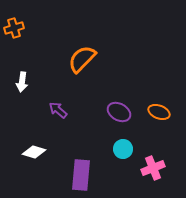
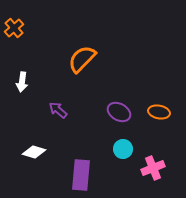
orange cross: rotated 24 degrees counterclockwise
orange ellipse: rotated 10 degrees counterclockwise
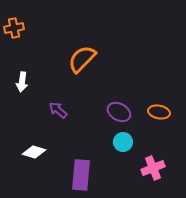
orange cross: rotated 30 degrees clockwise
cyan circle: moved 7 px up
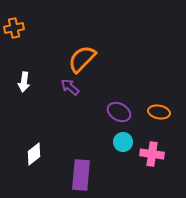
white arrow: moved 2 px right
purple arrow: moved 12 px right, 23 px up
white diamond: moved 2 px down; rotated 55 degrees counterclockwise
pink cross: moved 1 px left, 14 px up; rotated 30 degrees clockwise
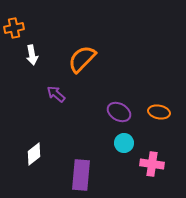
white arrow: moved 8 px right, 27 px up; rotated 18 degrees counterclockwise
purple arrow: moved 14 px left, 7 px down
cyan circle: moved 1 px right, 1 px down
pink cross: moved 10 px down
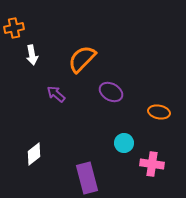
purple ellipse: moved 8 px left, 20 px up
purple rectangle: moved 6 px right, 3 px down; rotated 20 degrees counterclockwise
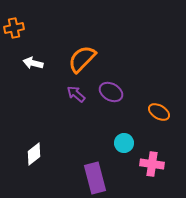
white arrow: moved 1 px right, 8 px down; rotated 114 degrees clockwise
purple arrow: moved 20 px right
orange ellipse: rotated 20 degrees clockwise
purple rectangle: moved 8 px right
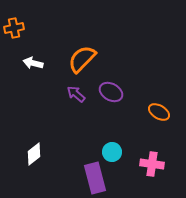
cyan circle: moved 12 px left, 9 px down
